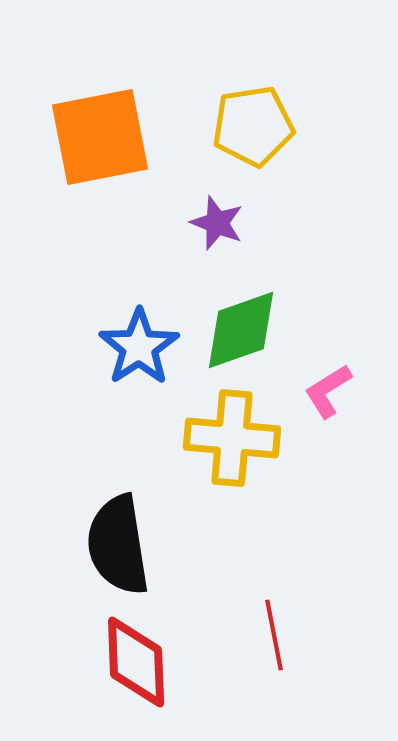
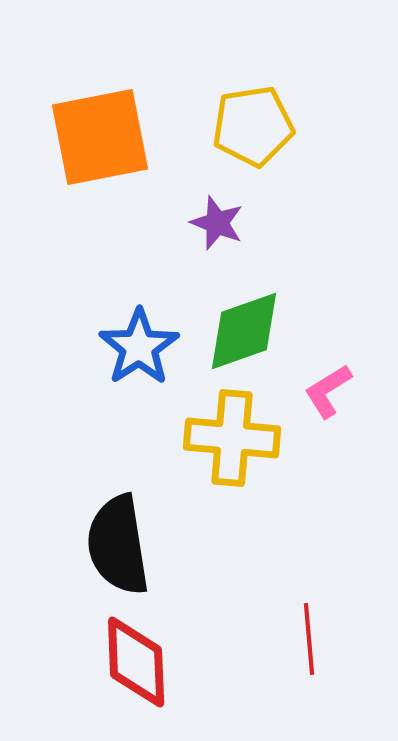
green diamond: moved 3 px right, 1 px down
red line: moved 35 px right, 4 px down; rotated 6 degrees clockwise
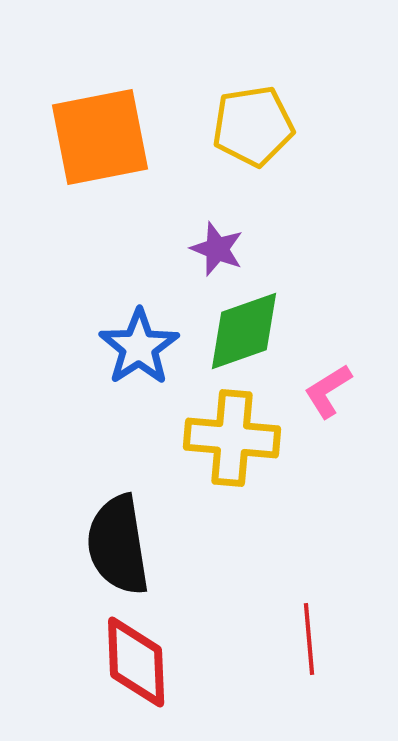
purple star: moved 26 px down
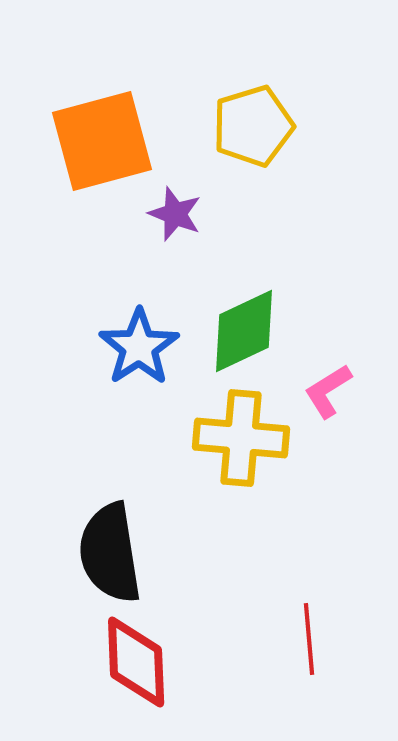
yellow pentagon: rotated 8 degrees counterclockwise
orange square: moved 2 px right, 4 px down; rotated 4 degrees counterclockwise
purple star: moved 42 px left, 35 px up
green diamond: rotated 6 degrees counterclockwise
yellow cross: moved 9 px right
black semicircle: moved 8 px left, 8 px down
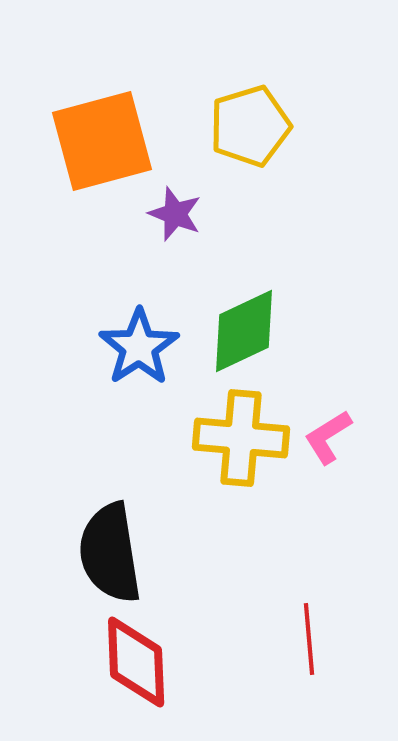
yellow pentagon: moved 3 px left
pink L-shape: moved 46 px down
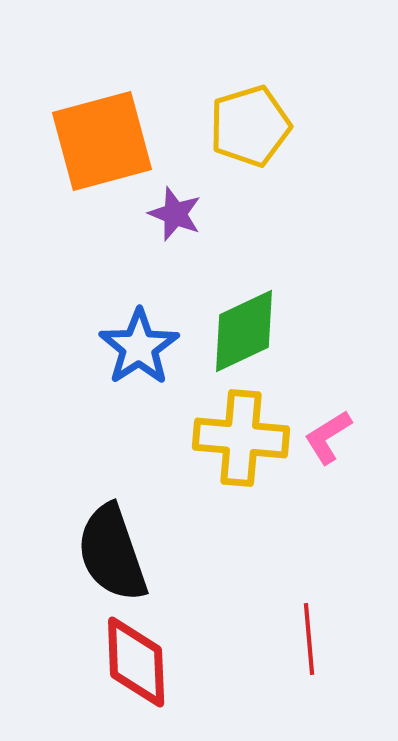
black semicircle: moved 2 px right; rotated 10 degrees counterclockwise
